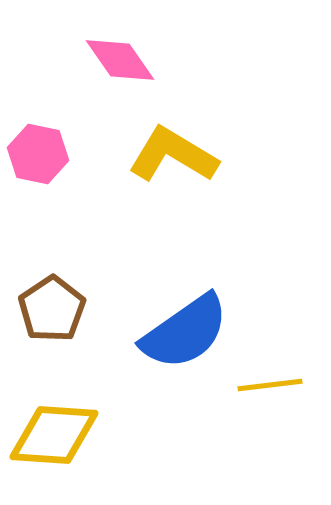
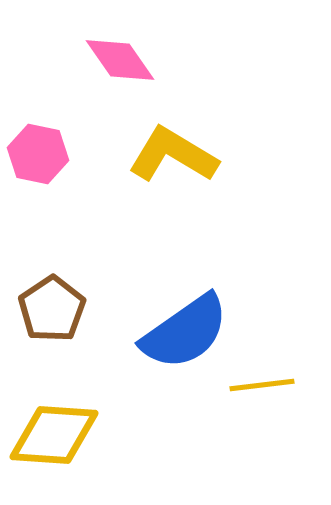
yellow line: moved 8 px left
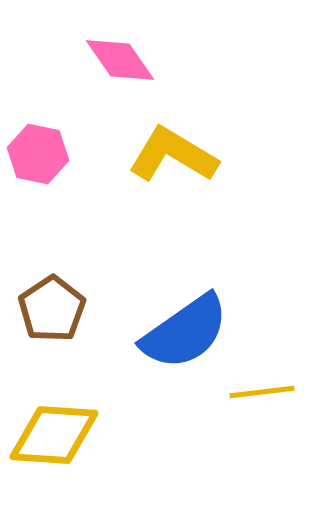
yellow line: moved 7 px down
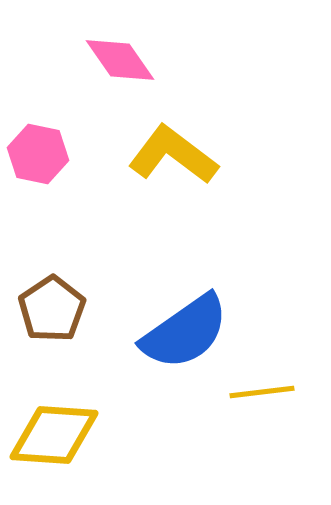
yellow L-shape: rotated 6 degrees clockwise
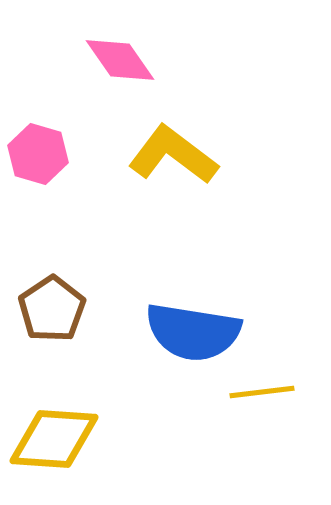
pink hexagon: rotated 4 degrees clockwise
blue semicircle: moved 8 px right; rotated 44 degrees clockwise
yellow diamond: moved 4 px down
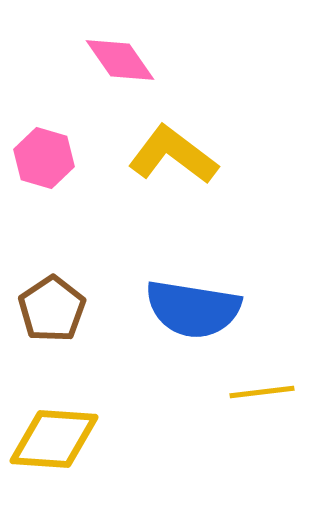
pink hexagon: moved 6 px right, 4 px down
blue semicircle: moved 23 px up
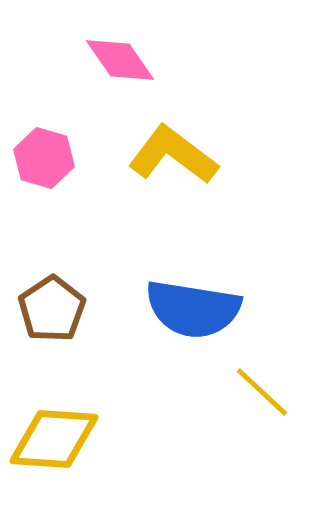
yellow line: rotated 50 degrees clockwise
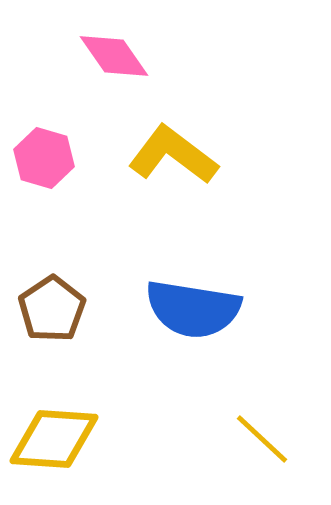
pink diamond: moved 6 px left, 4 px up
yellow line: moved 47 px down
